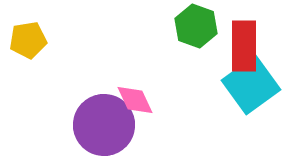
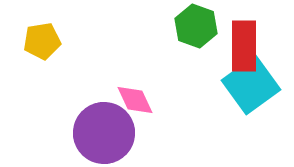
yellow pentagon: moved 14 px right, 1 px down
purple circle: moved 8 px down
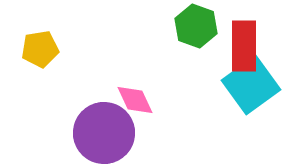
yellow pentagon: moved 2 px left, 8 px down
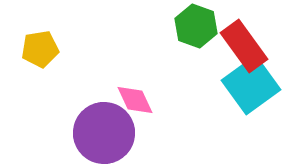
red rectangle: rotated 36 degrees counterclockwise
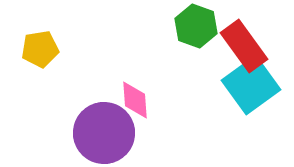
pink diamond: rotated 21 degrees clockwise
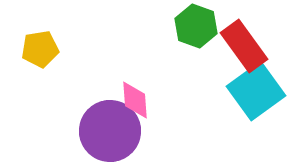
cyan square: moved 5 px right, 6 px down
purple circle: moved 6 px right, 2 px up
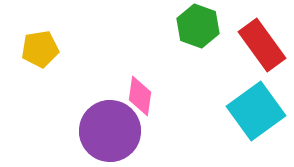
green hexagon: moved 2 px right
red rectangle: moved 18 px right, 1 px up
cyan square: moved 20 px down
pink diamond: moved 5 px right, 4 px up; rotated 12 degrees clockwise
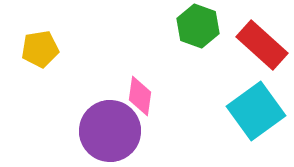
red rectangle: rotated 12 degrees counterclockwise
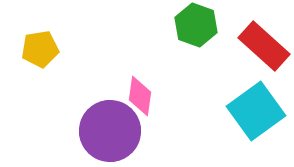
green hexagon: moved 2 px left, 1 px up
red rectangle: moved 2 px right, 1 px down
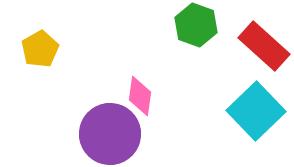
yellow pentagon: rotated 21 degrees counterclockwise
cyan square: rotated 8 degrees counterclockwise
purple circle: moved 3 px down
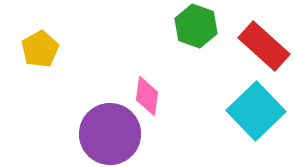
green hexagon: moved 1 px down
pink diamond: moved 7 px right
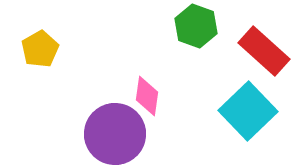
red rectangle: moved 5 px down
cyan square: moved 8 px left
purple circle: moved 5 px right
